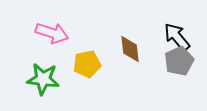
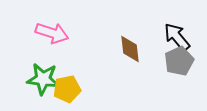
yellow pentagon: moved 20 px left, 25 px down
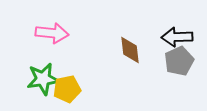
pink arrow: rotated 12 degrees counterclockwise
black arrow: rotated 52 degrees counterclockwise
brown diamond: moved 1 px down
green star: rotated 16 degrees counterclockwise
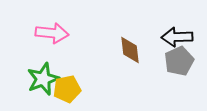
green star: rotated 12 degrees counterclockwise
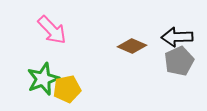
pink arrow: moved 3 px up; rotated 40 degrees clockwise
brown diamond: moved 2 px right, 4 px up; rotated 60 degrees counterclockwise
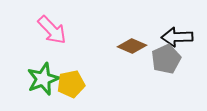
gray pentagon: moved 13 px left, 2 px up
yellow pentagon: moved 4 px right, 5 px up
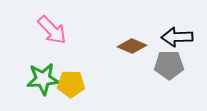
gray pentagon: moved 3 px right, 6 px down; rotated 24 degrees clockwise
green star: rotated 16 degrees clockwise
yellow pentagon: rotated 12 degrees clockwise
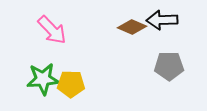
black arrow: moved 15 px left, 17 px up
brown diamond: moved 19 px up
gray pentagon: moved 1 px down
